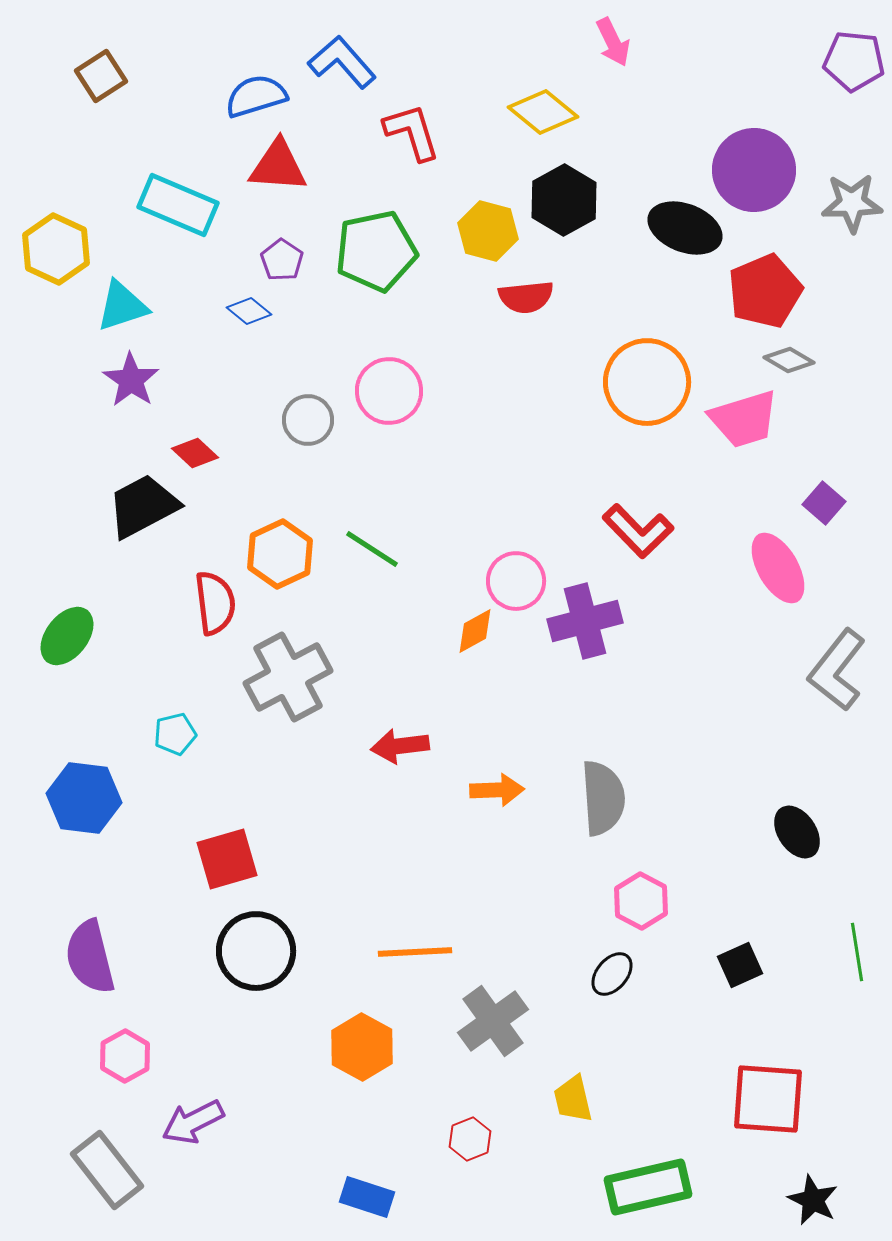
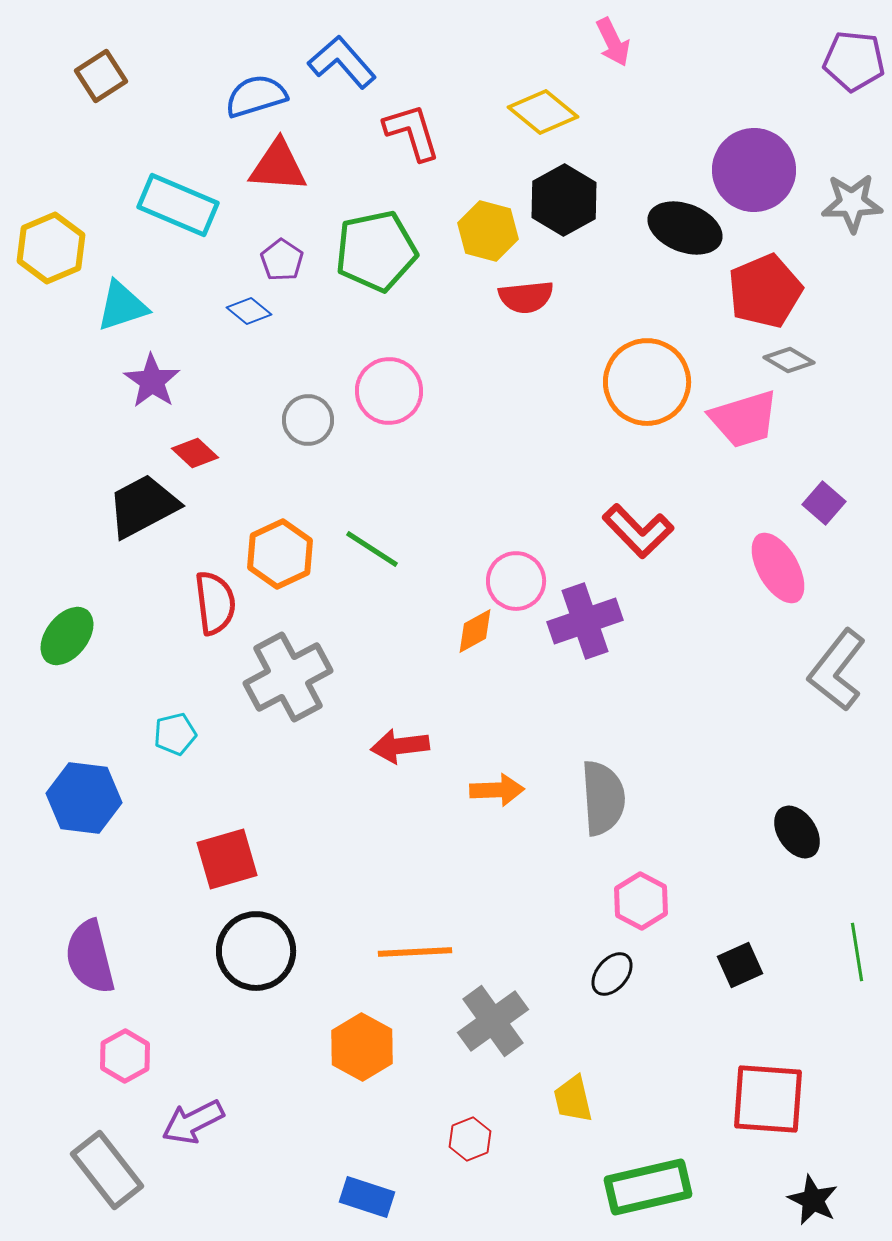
yellow hexagon at (56, 249): moved 5 px left, 1 px up; rotated 12 degrees clockwise
purple star at (131, 380): moved 21 px right, 1 px down
purple cross at (585, 621): rotated 4 degrees counterclockwise
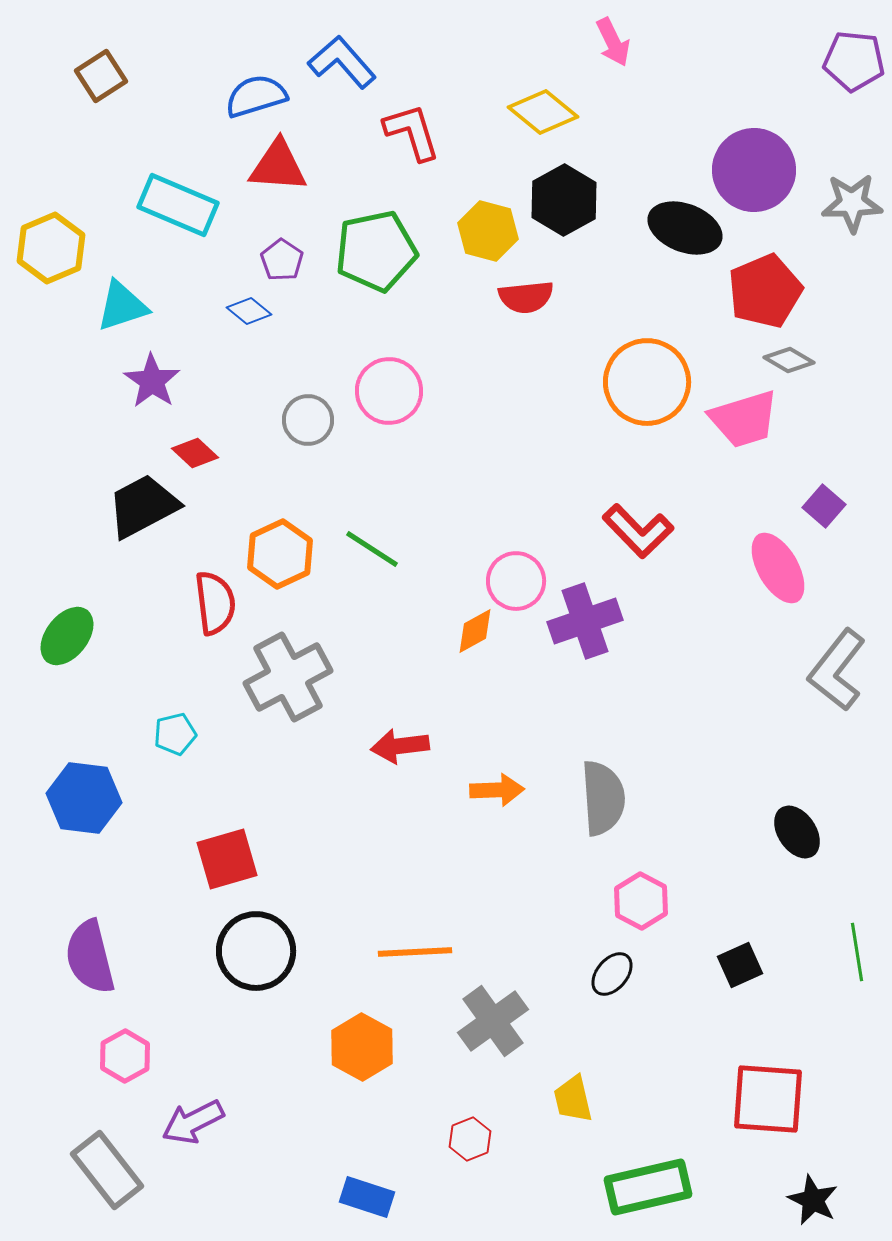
purple square at (824, 503): moved 3 px down
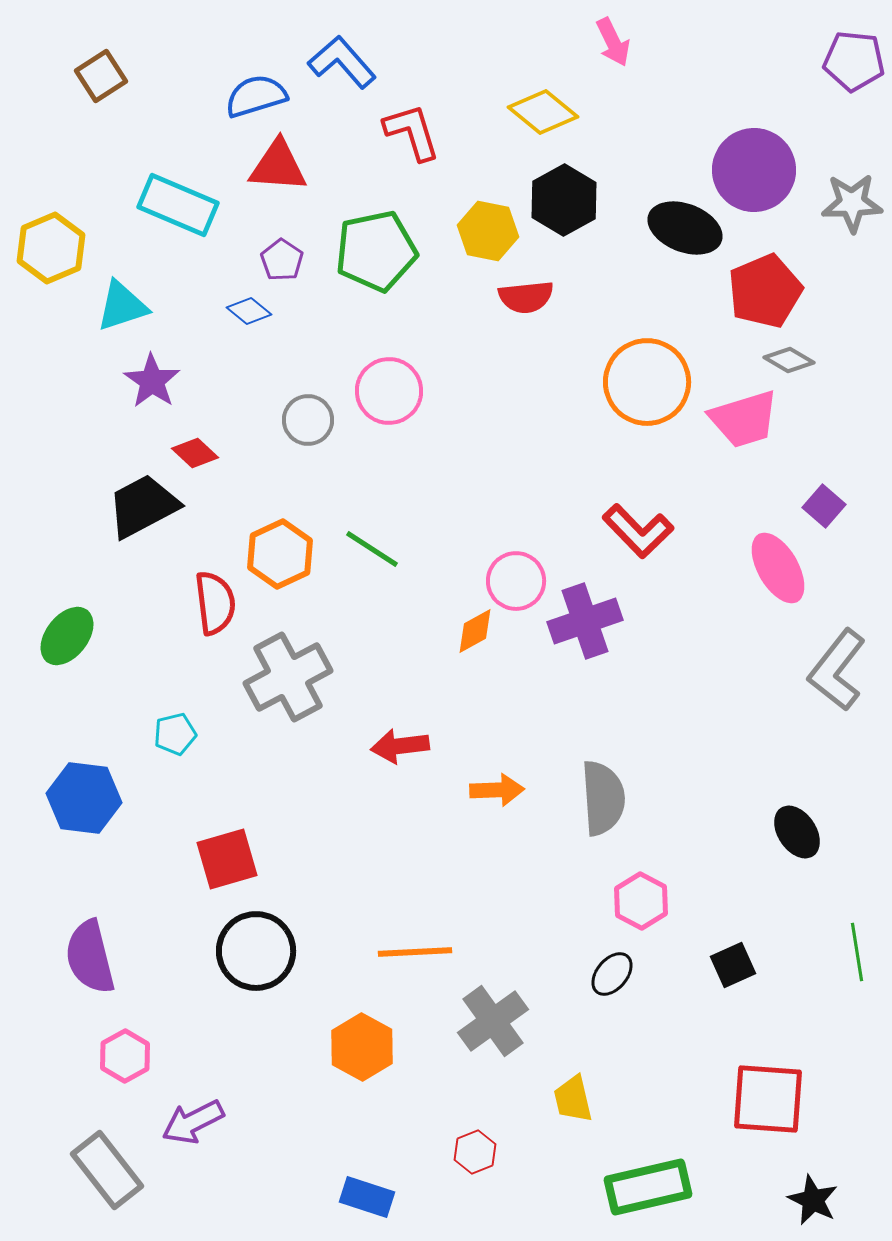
yellow hexagon at (488, 231): rotated 4 degrees counterclockwise
black square at (740, 965): moved 7 px left
red hexagon at (470, 1139): moved 5 px right, 13 px down
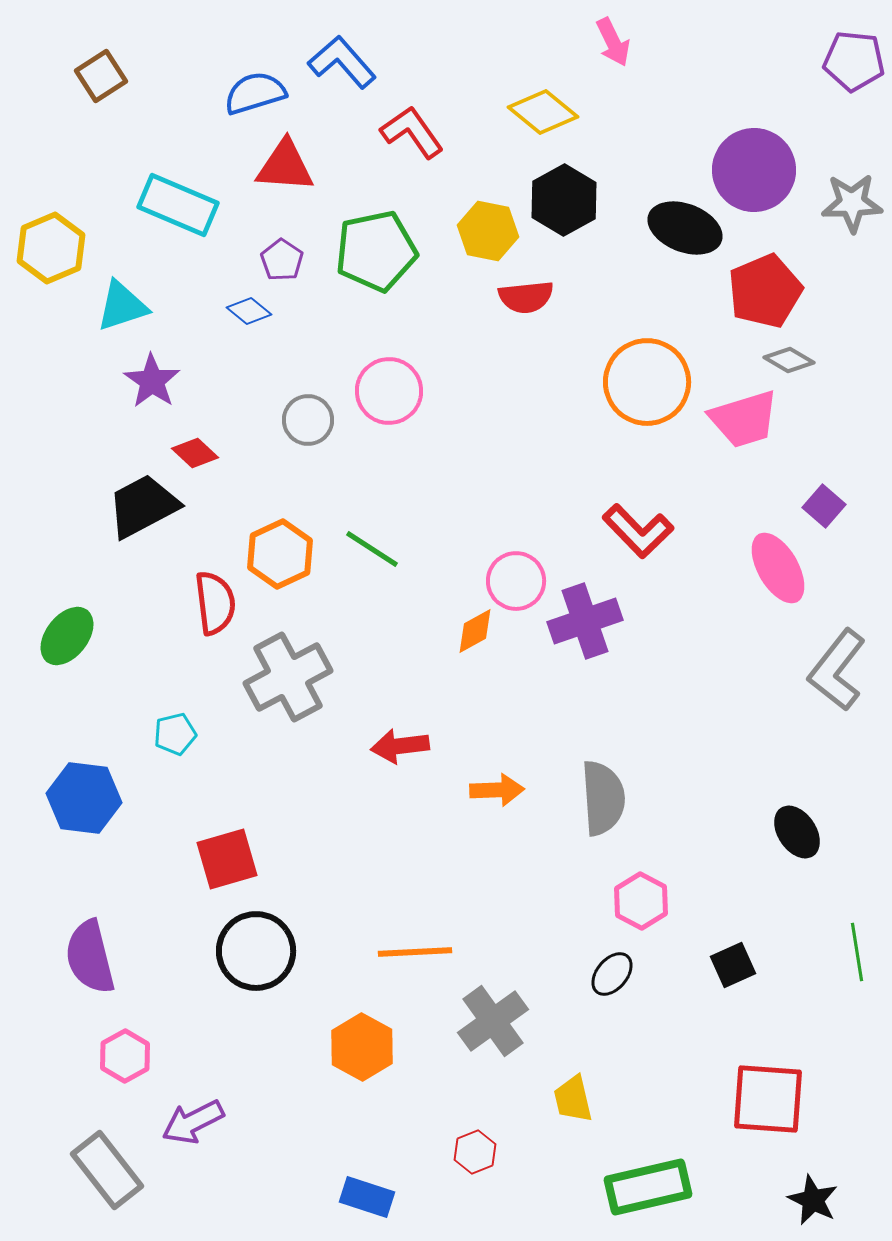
blue semicircle at (256, 96): moved 1 px left, 3 px up
red L-shape at (412, 132): rotated 18 degrees counterclockwise
red triangle at (278, 166): moved 7 px right
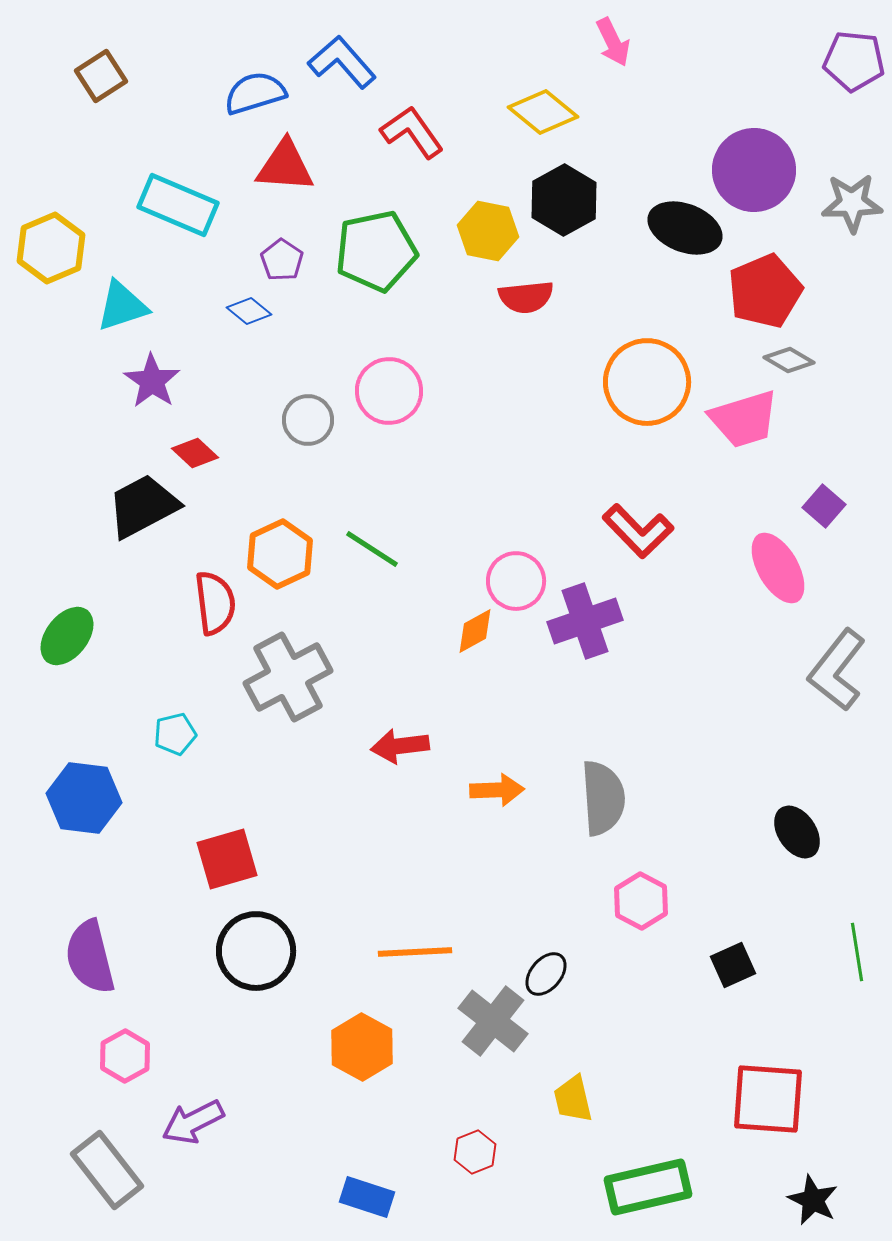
black ellipse at (612, 974): moved 66 px left
gray cross at (493, 1021): rotated 16 degrees counterclockwise
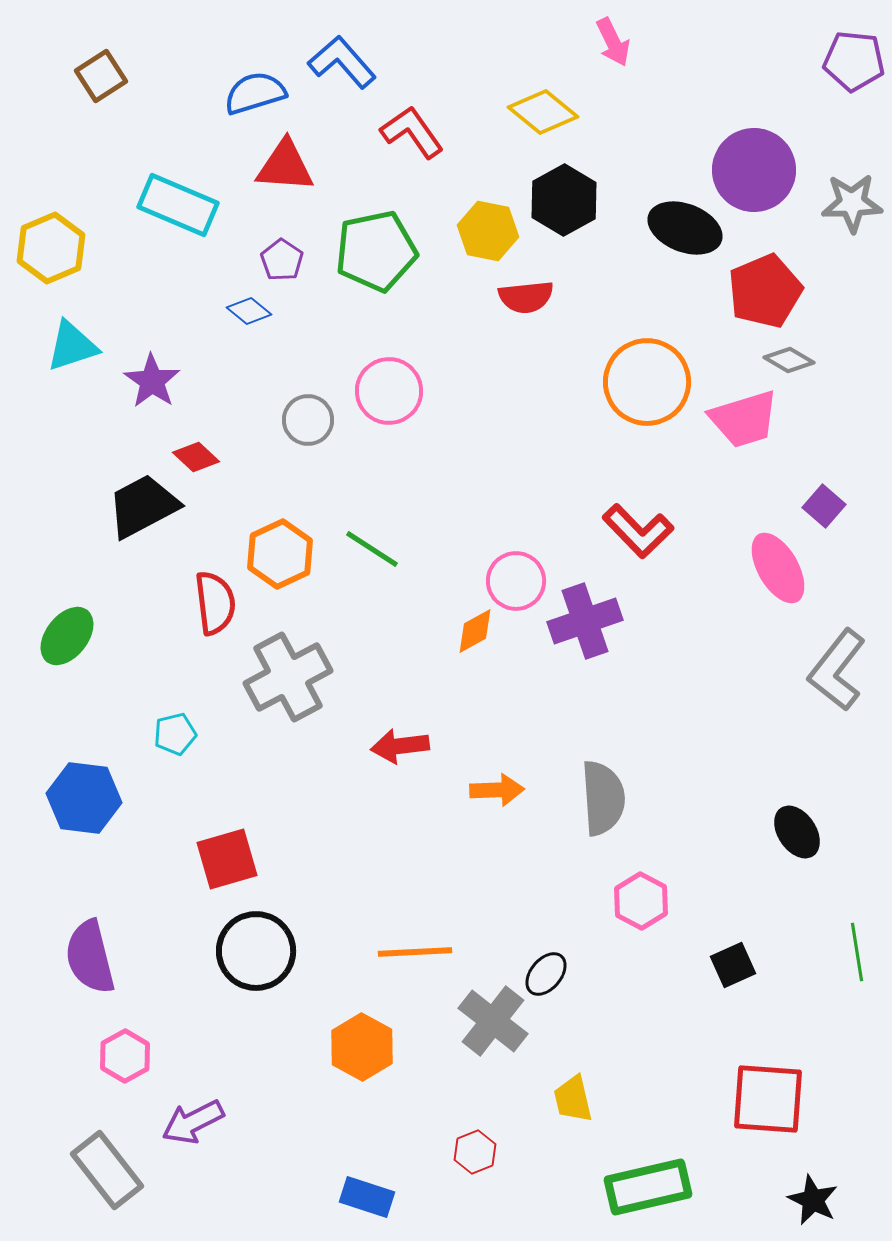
cyan triangle at (122, 306): moved 50 px left, 40 px down
red diamond at (195, 453): moved 1 px right, 4 px down
